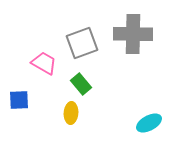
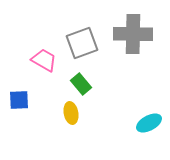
pink trapezoid: moved 3 px up
yellow ellipse: rotated 15 degrees counterclockwise
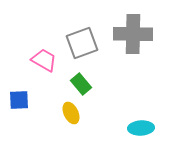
yellow ellipse: rotated 15 degrees counterclockwise
cyan ellipse: moved 8 px left, 5 px down; rotated 25 degrees clockwise
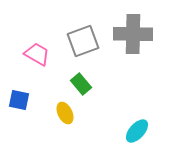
gray square: moved 1 px right, 2 px up
pink trapezoid: moved 7 px left, 6 px up
blue square: rotated 15 degrees clockwise
yellow ellipse: moved 6 px left
cyan ellipse: moved 4 px left, 3 px down; rotated 45 degrees counterclockwise
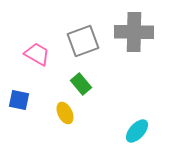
gray cross: moved 1 px right, 2 px up
